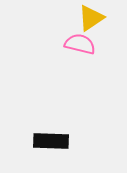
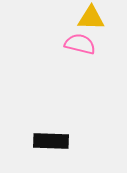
yellow triangle: rotated 36 degrees clockwise
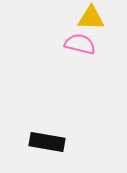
black rectangle: moved 4 px left, 1 px down; rotated 8 degrees clockwise
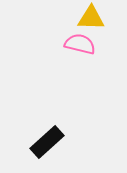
black rectangle: rotated 52 degrees counterclockwise
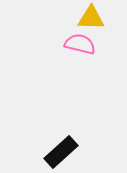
black rectangle: moved 14 px right, 10 px down
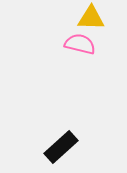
black rectangle: moved 5 px up
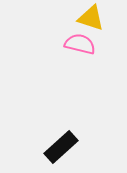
yellow triangle: rotated 16 degrees clockwise
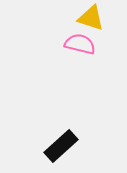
black rectangle: moved 1 px up
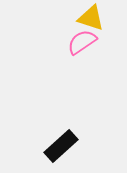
pink semicircle: moved 2 px right, 2 px up; rotated 48 degrees counterclockwise
